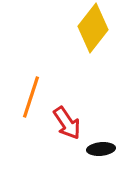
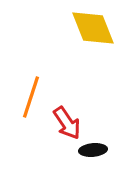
yellow diamond: rotated 60 degrees counterclockwise
black ellipse: moved 8 px left, 1 px down
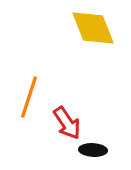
orange line: moved 2 px left
black ellipse: rotated 8 degrees clockwise
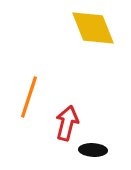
red arrow: rotated 132 degrees counterclockwise
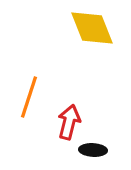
yellow diamond: moved 1 px left
red arrow: moved 2 px right, 1 px up
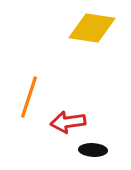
yellow diamond: rotated 60 degrees counterclockwise
red arrow: moved 1 px left; rotated 112 degrees counterclockwise
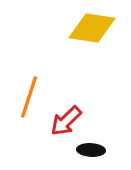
red arrow: moved 2 px left, 1 px up; rotated 36 degrees counterclockwise
black ellipse: moved 2 px left
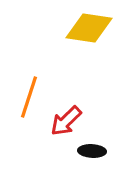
yellow diamond: moved 3 px left
black ellipse: moved 1 px right, 1 px down
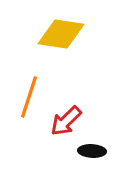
yellow diamond: moved 28 px left, 6 px down
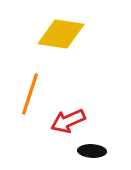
orange line: moved 1 px right, 3 px up
red arrow: moved 2 px right; rotated 20 degrees clockwise
